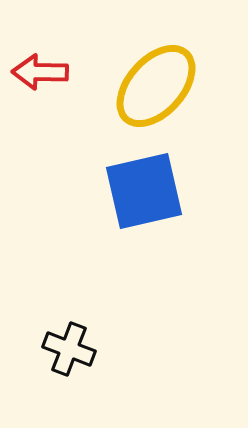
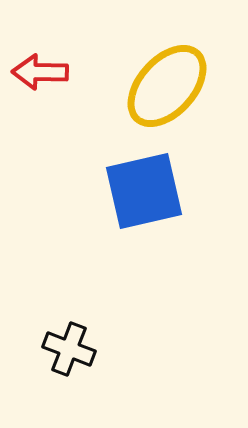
yellow ellipse: moved 11 px right
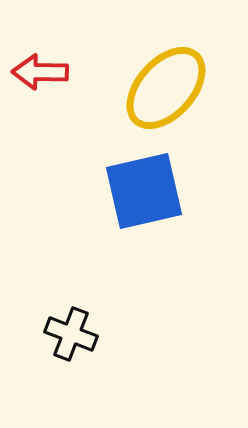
yellow ellipse: moved 1 px left, 2 px down
black cross: moved 2 px right, 15 px up
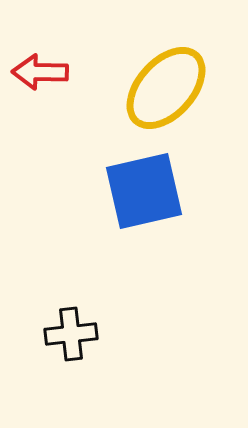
black cross: rotated 27 degrees counterclockwise
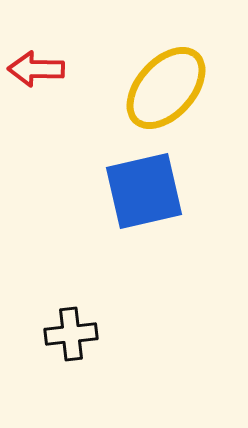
red arrow: moved 4 px left, 3 px up
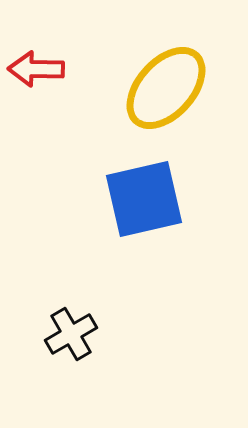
blue square: moved 8 px down
black cross: rotated 24 degrees counterclockwise
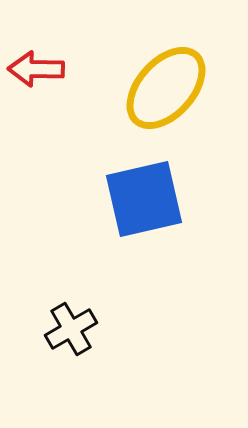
black cross: moved 5 px up
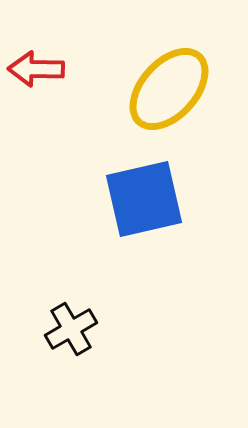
yellow ellipse: moved 3 px right, 1 px down
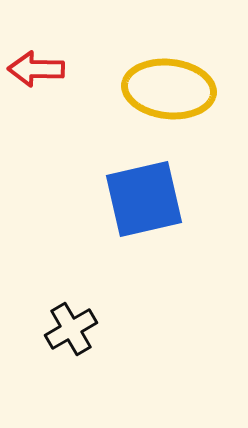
yellow ellipse: rotated 54 degrees clockwise
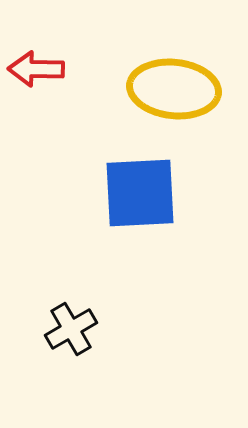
yellow ellipse: moved 5 px right
blue square: moved 4 px left, 6 px up; rotated 10 degrees clockwise
